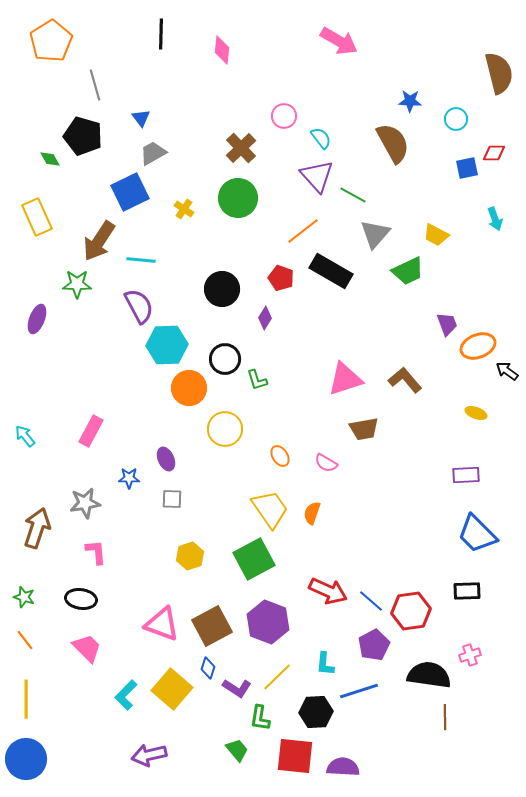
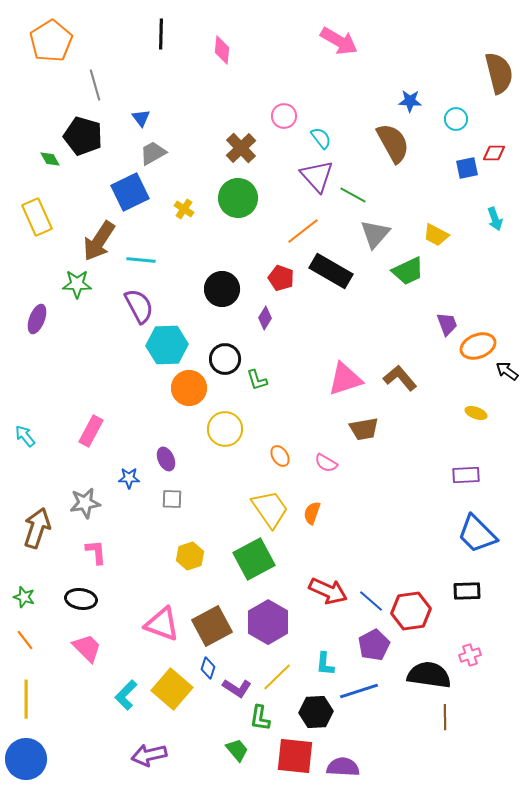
brown L-shape at (405, 380): moved 5 px left, 2 px up
purple hexagon at (268, 622): rotated 9 degrees clockwise
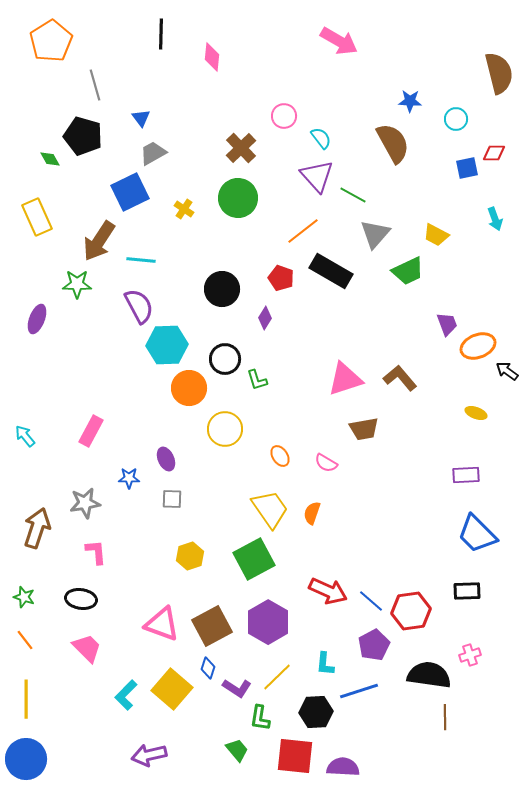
pink diamond at (222, 50): moved 10 px left, 7 px down
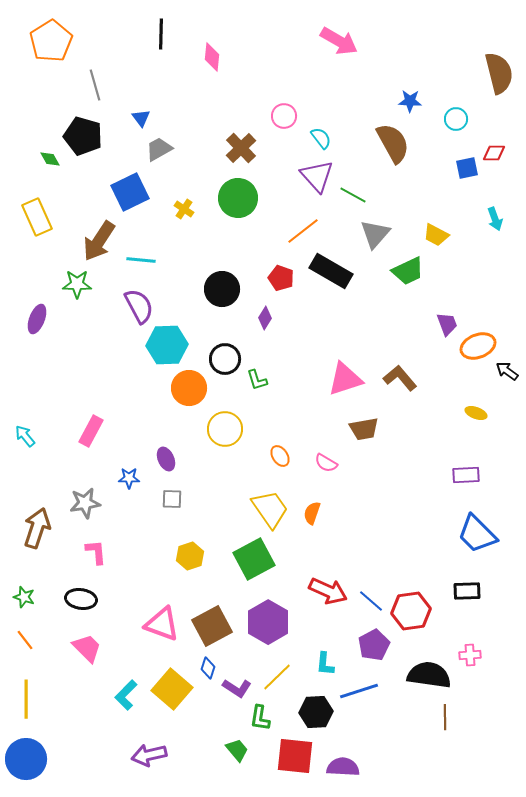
gray trapezoid at (153, 153): moved 6 px right, 4 px up
pink cross at (470, 655): rotated 15 degrees clockwise
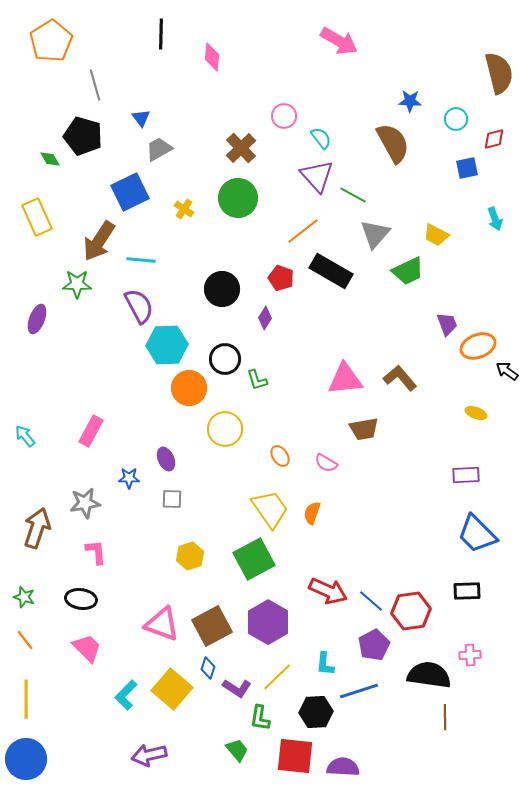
red diamond at (494, 153): moved 14 px up; rotated 15 degrees counterclockwise
pink triangle at (345, 379): rotated 12 degrees clockwise
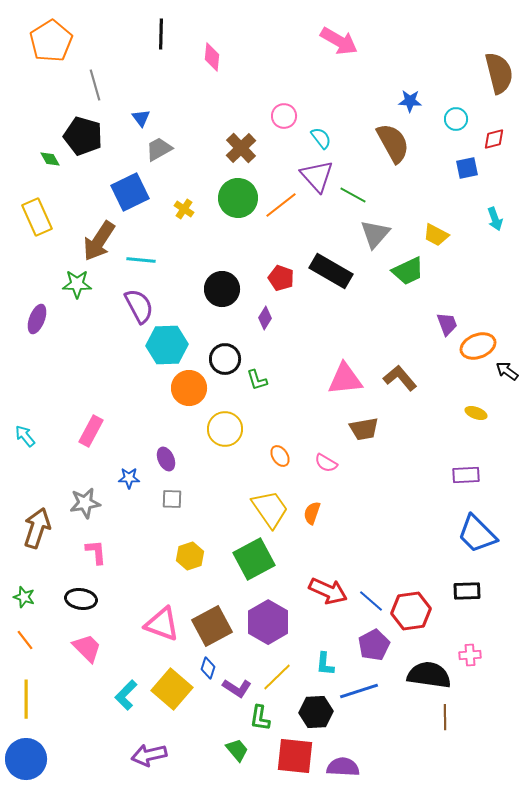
orange line at (303, 231): moved 22 px left, 26 px up
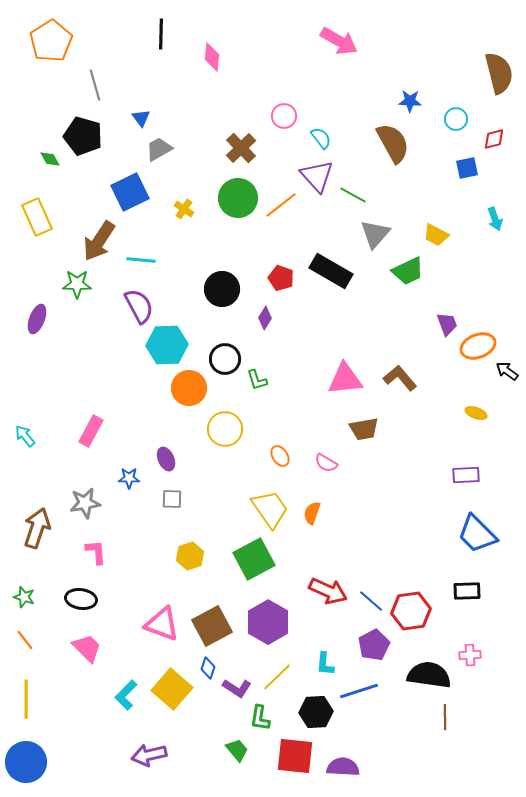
blue circle at (26, 759): moved 3 px down
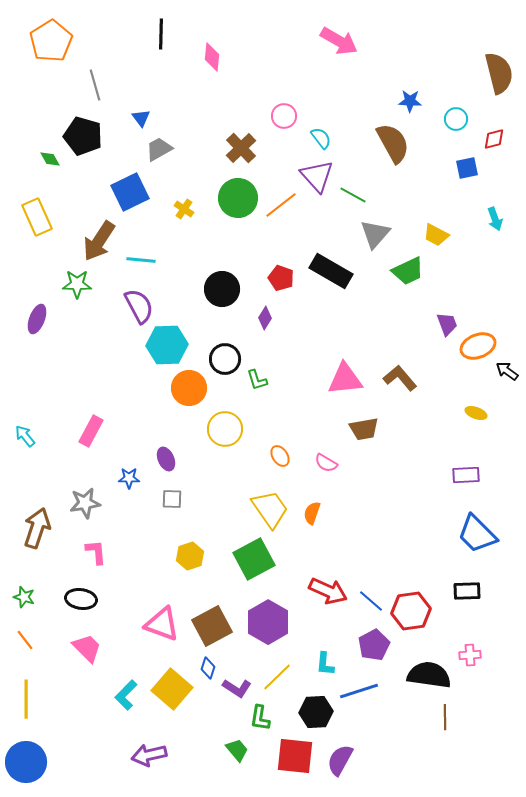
purple semicircle at (343, 767): moved 3 px left, 7 px up; rotated 64 degrees counterclockwise
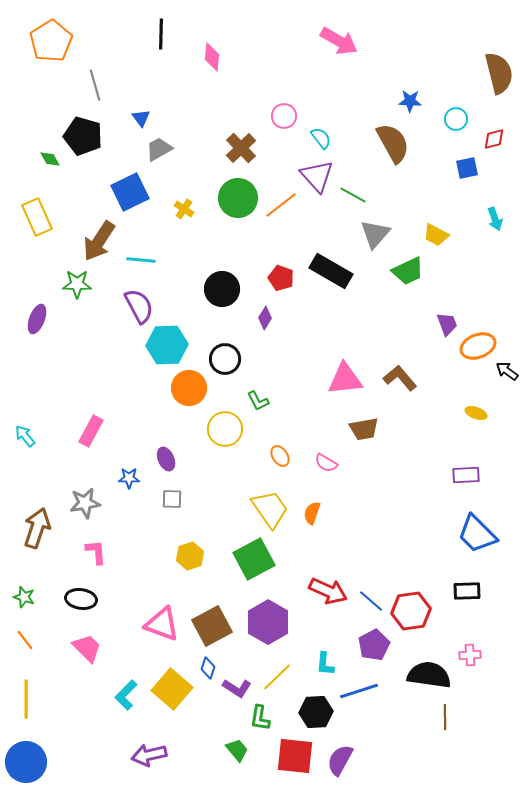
green L-shape at (257, 380): moved 1 px right, 21 px down; rotated 10 degrees counterclockwise
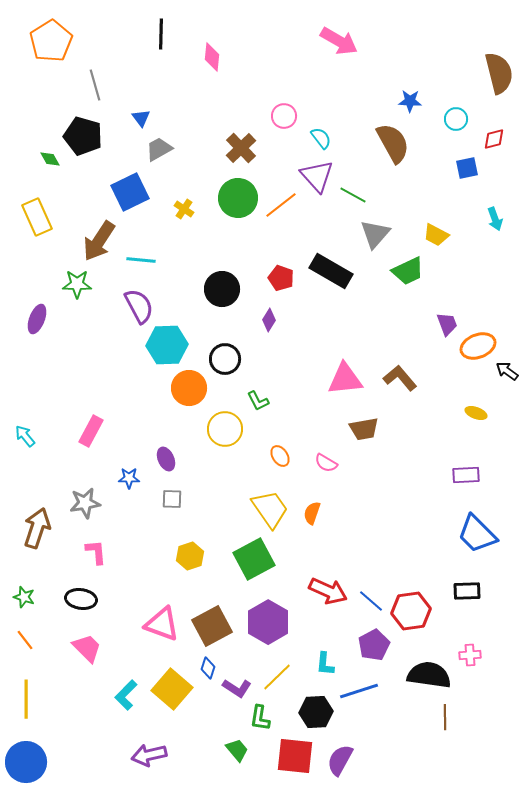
purple diamond at (265, 318): moved 4 px right, 2 px down
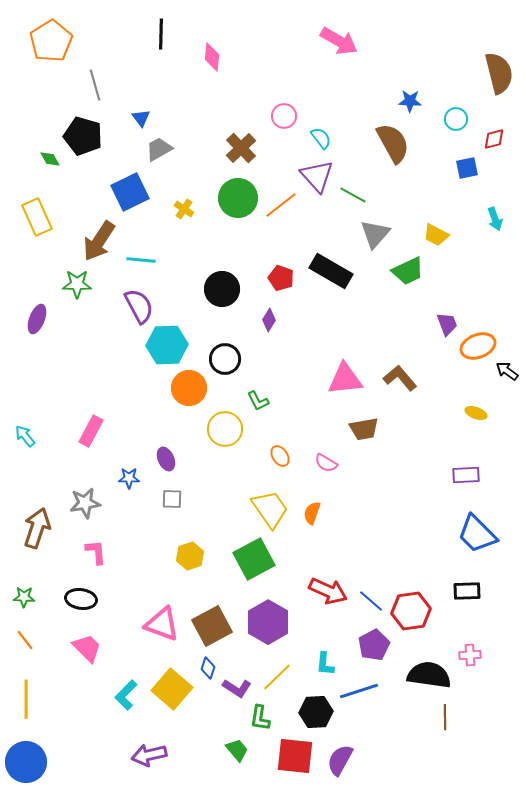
green star at (24, 597): rotated 15 degrees counterclockwise
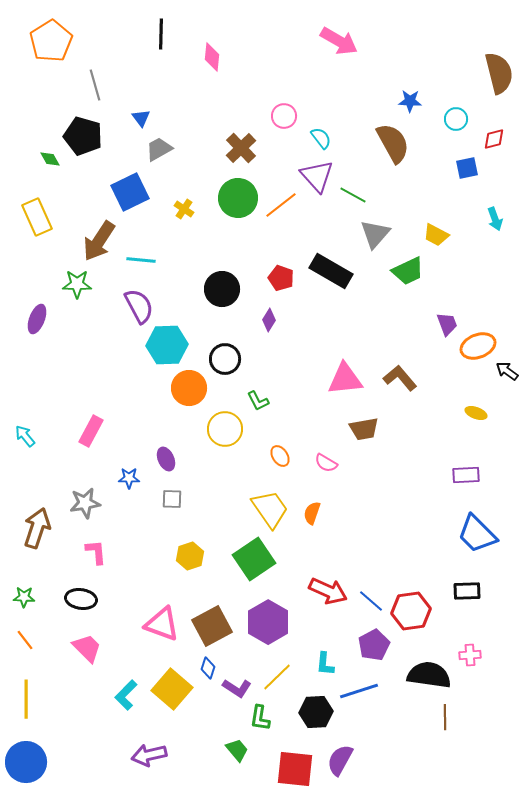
green square at (254, 559): rotated 6 degrees counterclockwise
red square at (295, 756): moved 13 px down
